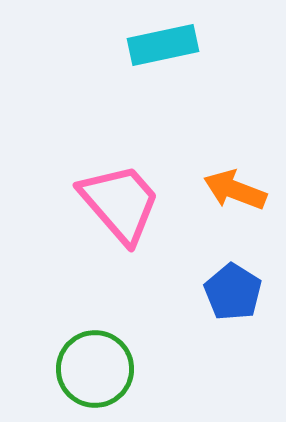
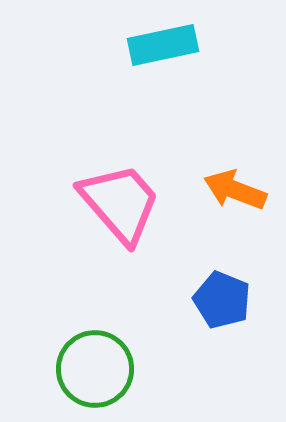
blue pentagon: moved 11 px left, 8 px down; rotated 10 degrees counterclockwise
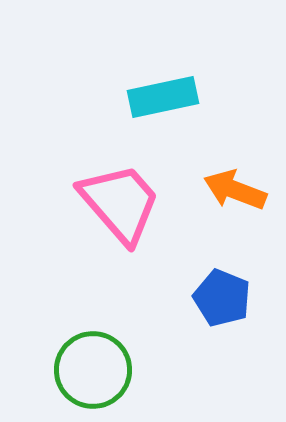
cyan rectangle: moved 52 px down
blue pentagon: moved 2 px up
green circle: moved 2 px left, 1 px down
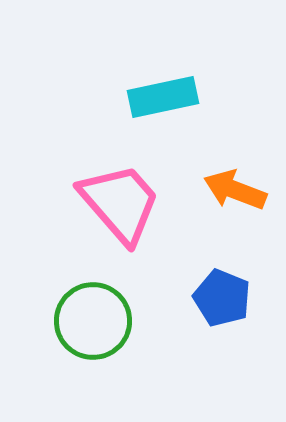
green circle: moved 49 px up
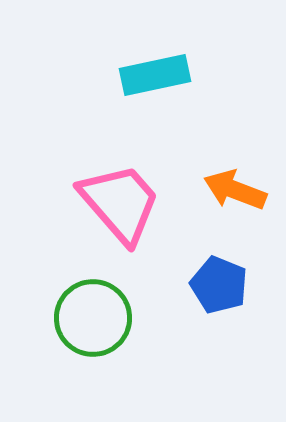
cyan rectangle: moved 8 px left, 22 px up
blue pentagon: moved 3 px left, 13 px up
green circle: moved 3 px up
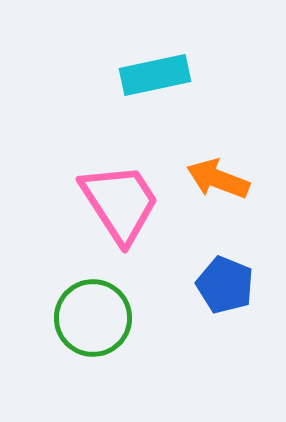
orange arrow: moved 17 px left, 11 px up
pink trapezoid: rotated 8 degrees clockwise
blue pentagon: moved 6 px right
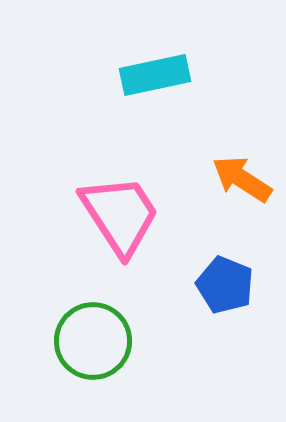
orange arrow: moved 24 px right; rotated 12 degrees clockwise
pink trapezoid: moved 12 px down
green circle: moved 23 px down
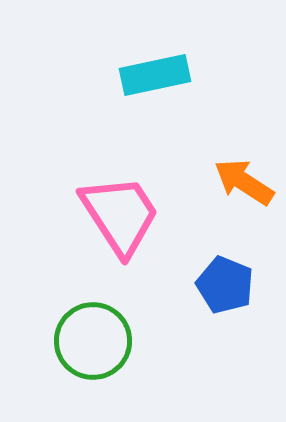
orange arrow: moved 2 px right, 3 px down
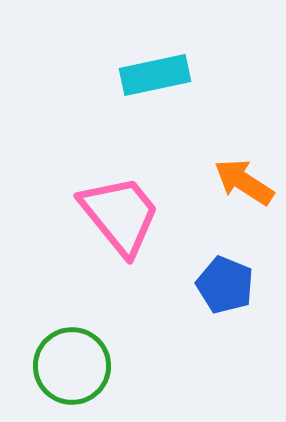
pink trapezoid: rotated 6 degrees counterclockwise
green circle: moved 21 px left, 25 px down
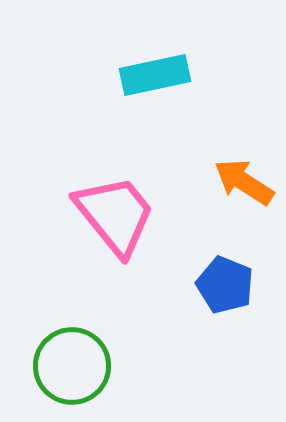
pink trapezoid: moved 5 px left
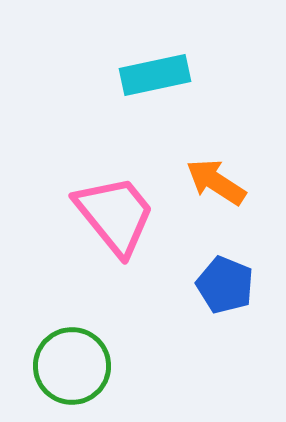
orange arrow: moved 28 px left
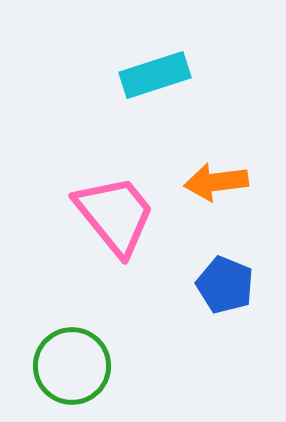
cyan rectangle: rotated 6 degrees counterclockwise
orange arrow: rotated 40 degrees counterclockwise
